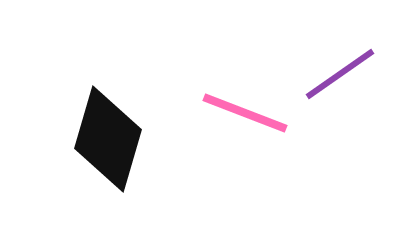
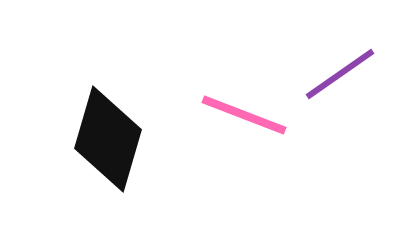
pink line: moved 1 px left, 2 px down
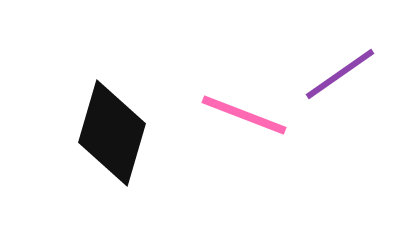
black diamond: moved 4 px right, 6 px up
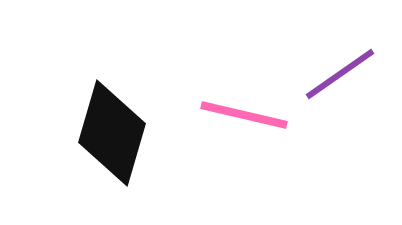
pink line: rotated 8 degrees counterclockwise
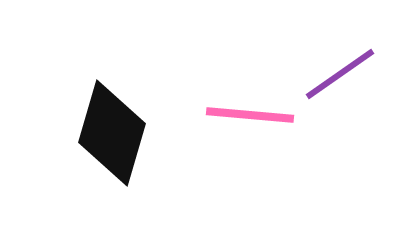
pink line: moved 6 px right; rotated 8 degrees counterclockwise
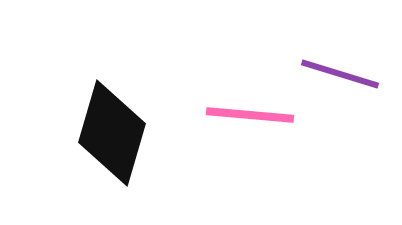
purple line: rotated 52 degrees clockwise
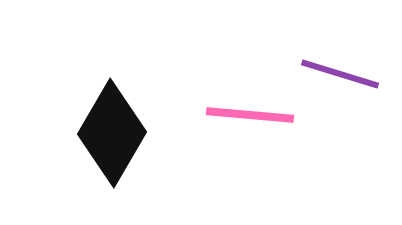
black diamond: rotated 14 degrees clockwise
